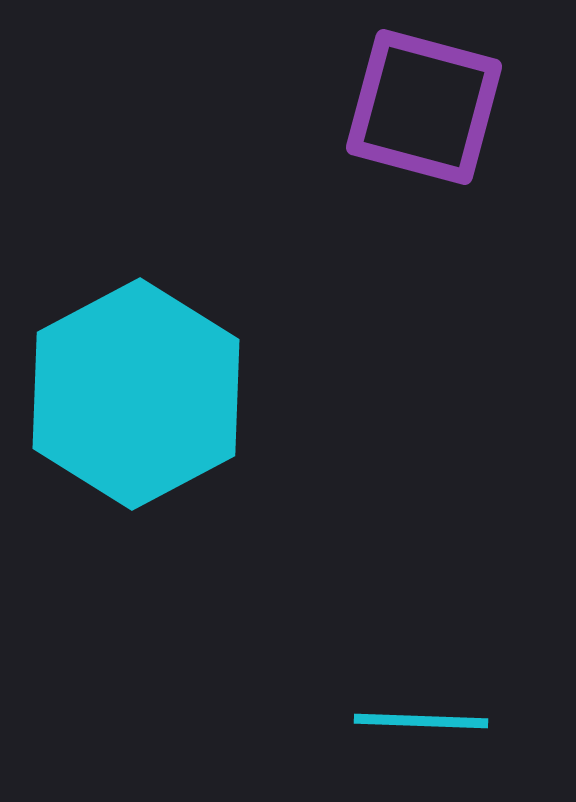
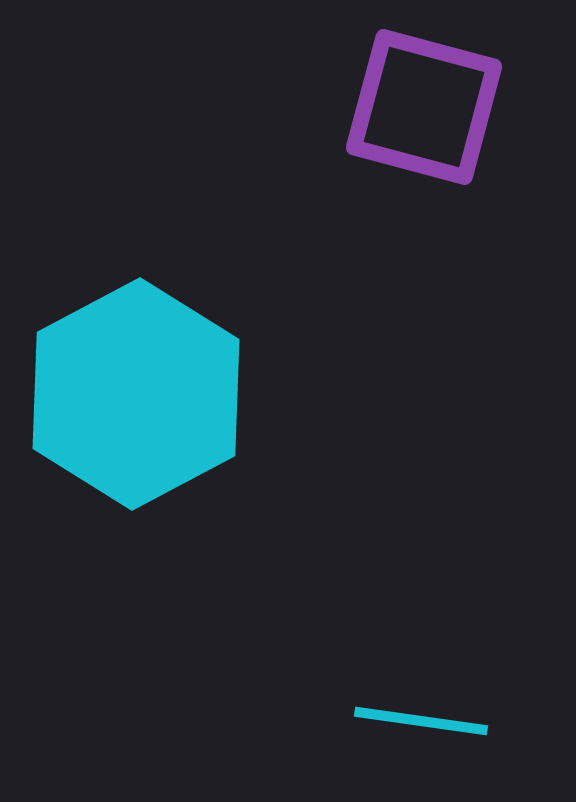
cyan line: rotated 6 degrees clockwise
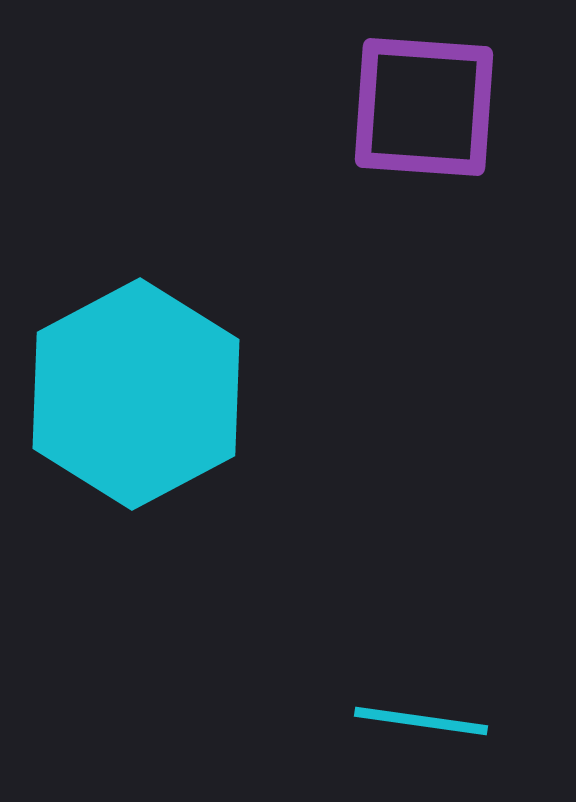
purple square: rotated 11 degrees counterclockwise
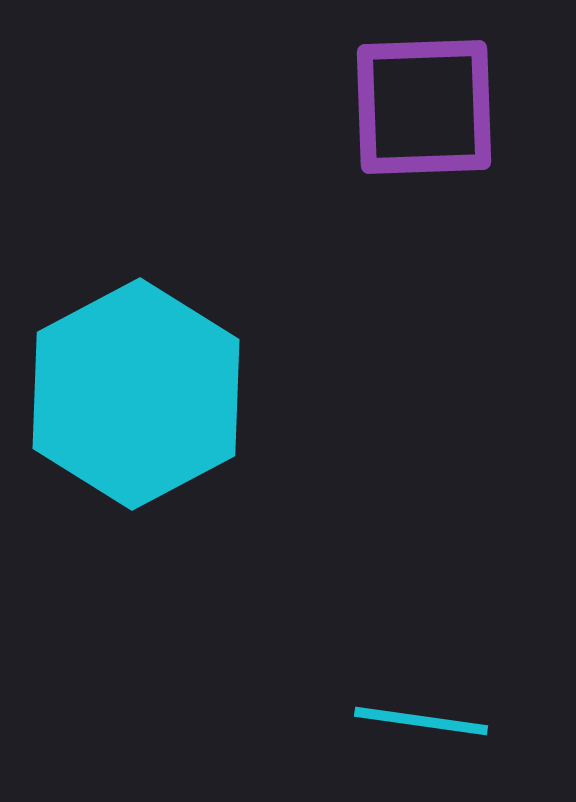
purple square: rotated 6 degrees counterclockwise
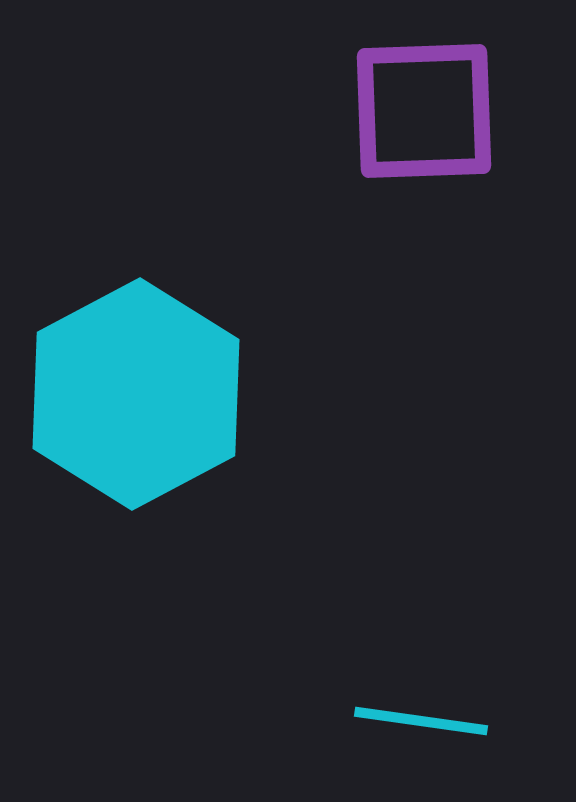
purple square: moved 4 px down
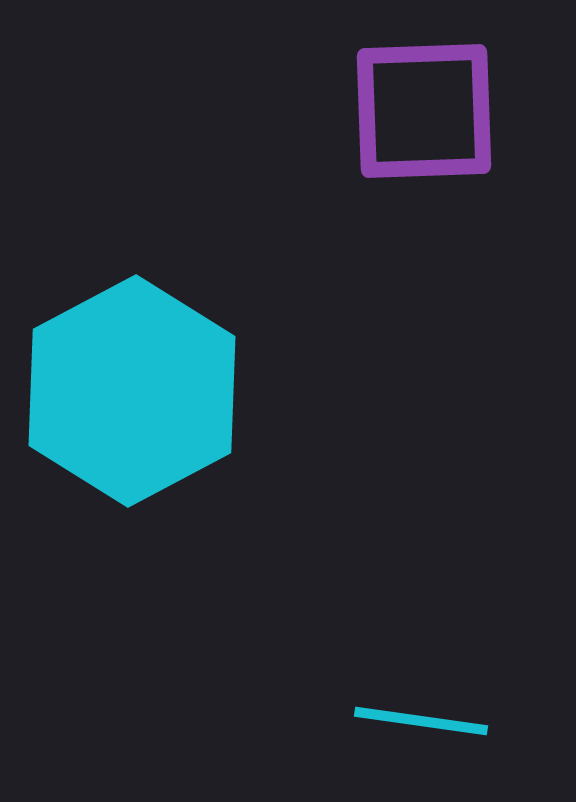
cyan hexagon: moved 4 px left, 3 px up
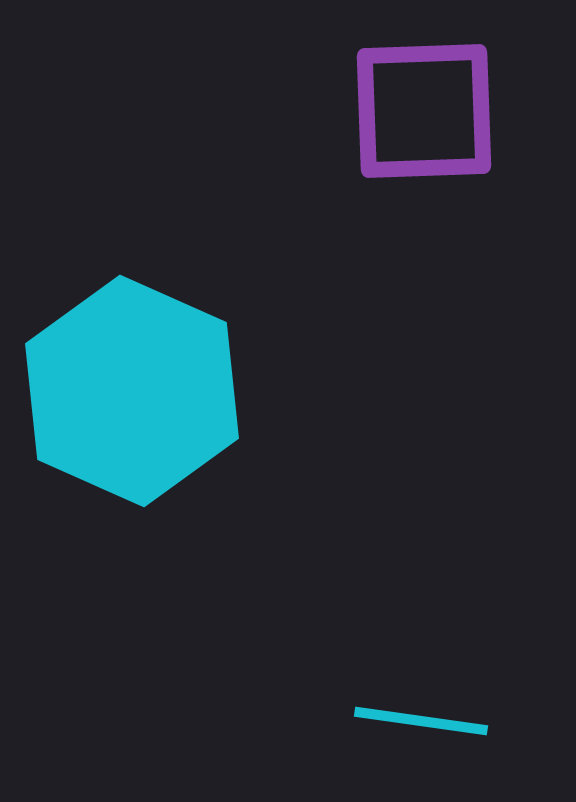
cyan hexagon: rotated 8 degrees counterclockwise
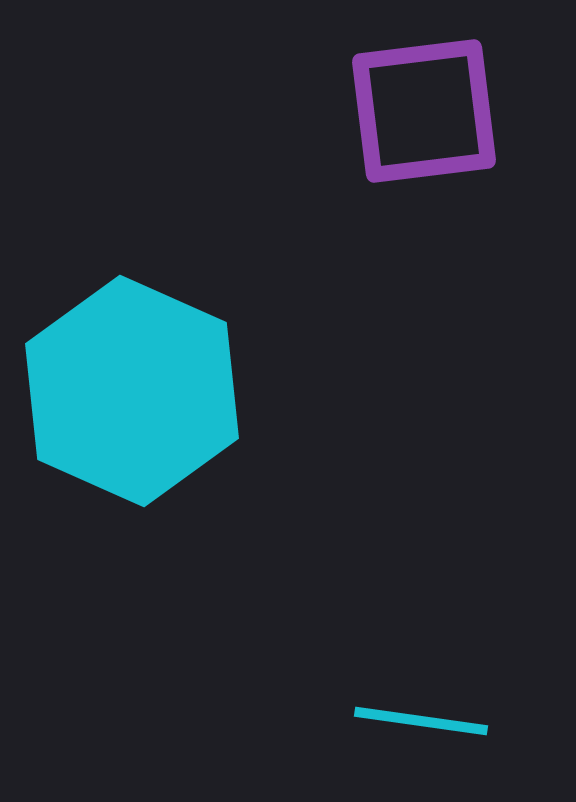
purple square: rotated 5 degrees counterclockwise
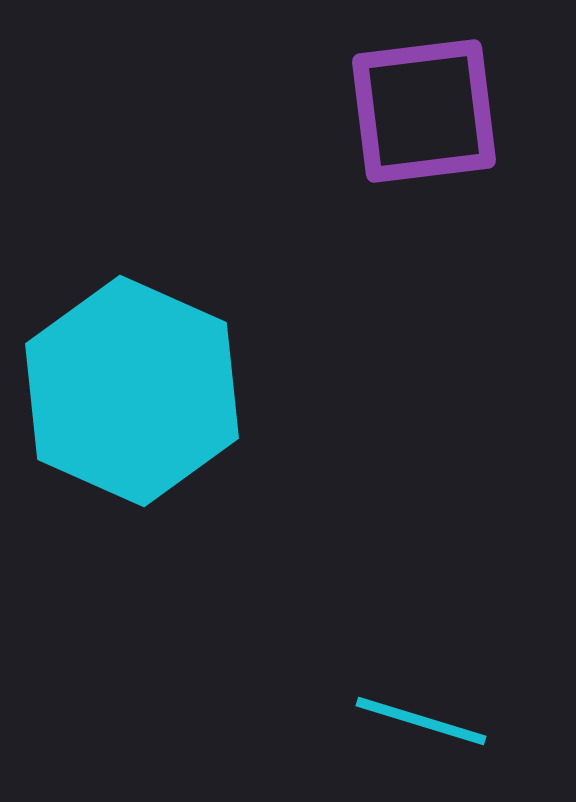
cyan line: rotated 9 degrees clockwise
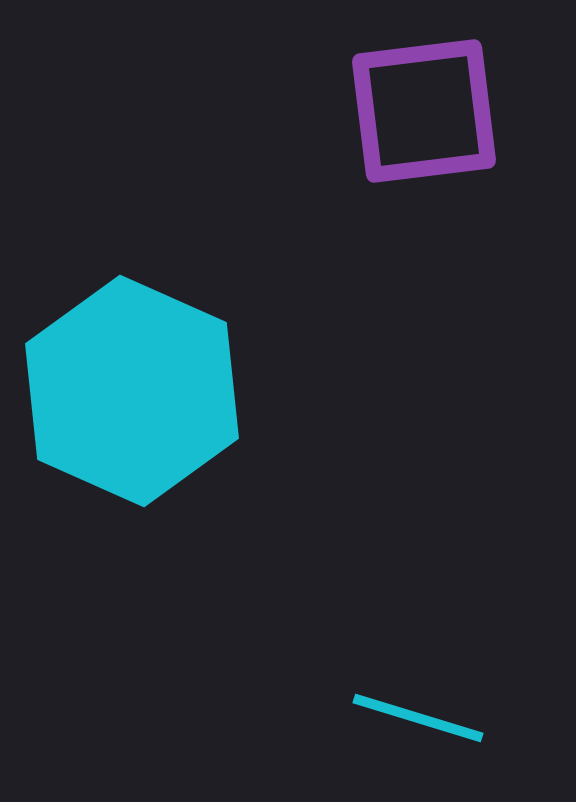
cyan line: moved 3 px left, 3 px up
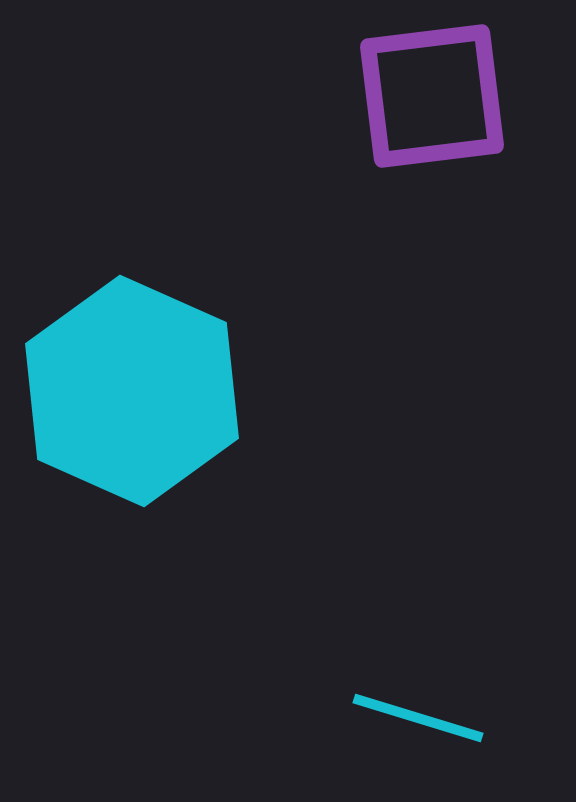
purple square: moved 8 px right, 15 px up
